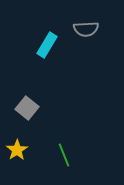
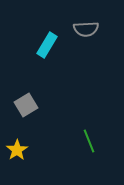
gray square: moved 1 px left, 3 px up; rotated 20 degrees clockwise
green line: moved 25 px right, 14 px up
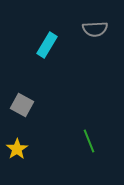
gray semicircle: moved 9 px right
gray square: moved 4 px left; rotated 30 degrees counterclockwise
yellow star: moved 1 px up
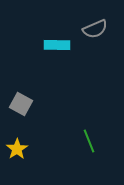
gray semicircle: rotated 20 degrees counterclockwise
cyan rectangle: moved 10 px right; rotated 60 degrees clockwise
gray square: moved 1 px left, 1 px up
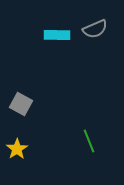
cyan rectangle: moved 10 px up
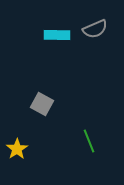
gray square: moved 21 px right
